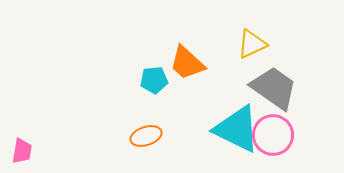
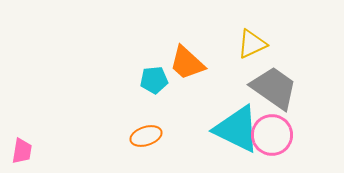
pink circle: moved 1 px left
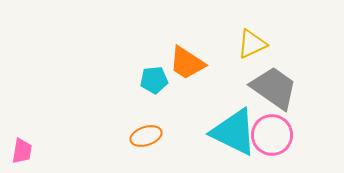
orange trapezoid: rotated 9 degrees counterclockwise
cyan triangle: moved 3 px left, 3 px down
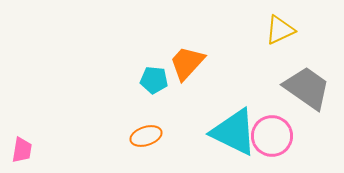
yellow triangle: moved 28 px right, 14 px up
orange trapezoid: rotated 99 degrees clockwise
cyan pentagon: rotated 12 degrees clockwise
gray trapezoid: moved 33 px right
pink circle: moved 1 px down
pink trapezoid: moved 1 px up
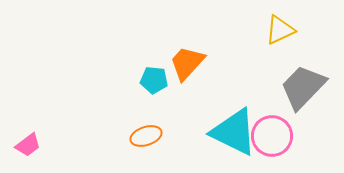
gray trapezoid: moved 4 px left, 1 px up; rotated 81 degrees counterclockwise
pink trapezoid: moved 6 px right, 5 px up; rotated 44 degrees clockwise
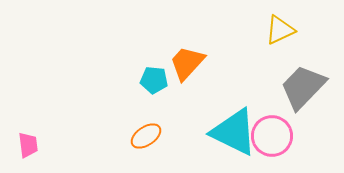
orange ellipse: rotated 16 degrees counterclockwise
pink trapezoid: rotated 60 degrees counterclockwise
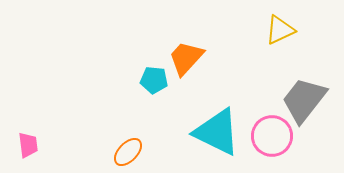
orange trapezoid: moved 1 px left, 5 px up
gray trapezoid: moved 1 px right, 13 px down; rotated 6 degrees counterclockwise
cyan triangle: moved 17 px left
orange ellipse: moved 18 px left, 16 px down; rotated 12 degrees counterclockwise
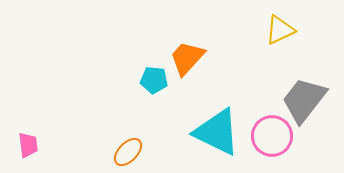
orange trapezoid: moved 1 px right
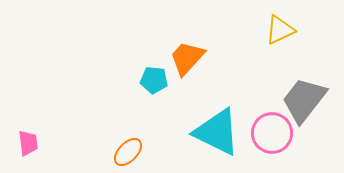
pink circle: moved 3 px up
pink trapezoid: moved 2 px up
